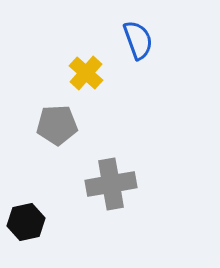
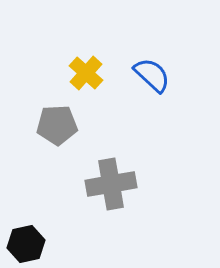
blue semicircle: moved 14 px right, 35 px down; rotated 27 degrees counterclockwise
black hexagon: moved 22 px down
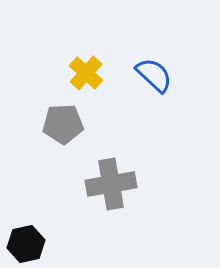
blue semicircle: moved 2 px right
gray pentagon: moved 6 px right, 1 px up
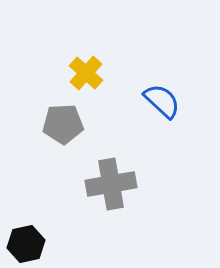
blue semicircle: moved 8 px right, 26 px down
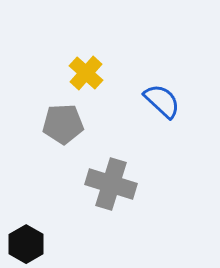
gray cross: rotated 27 degrees clockwise
black hexagon: rotated 18 degrees counterclockwise
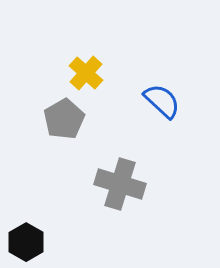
gray pentagon: moved 1 px right, 5 px up; rotated 27 degrees counterclockwise
gray cross: moved 9 px right
black hexagon: moved 2 px up
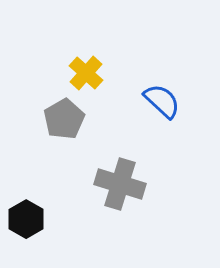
black hexagon: moved 23 px up
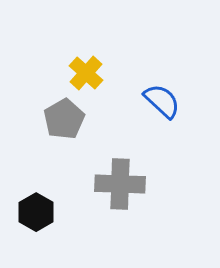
gray cross: rotated 15 degrees counterclockwise
black hexagon: moved 10 px right, 7 px up
